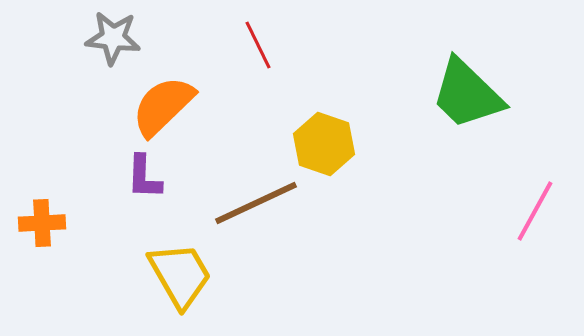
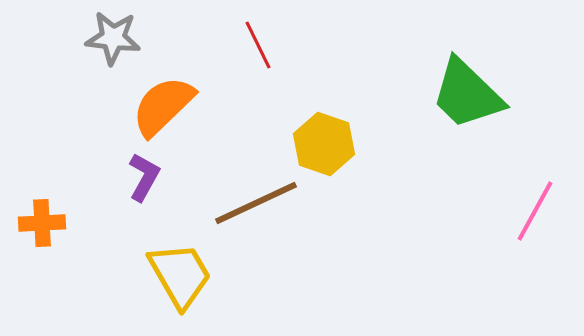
purple L-shape: rotated 153 degrees counterclockwise
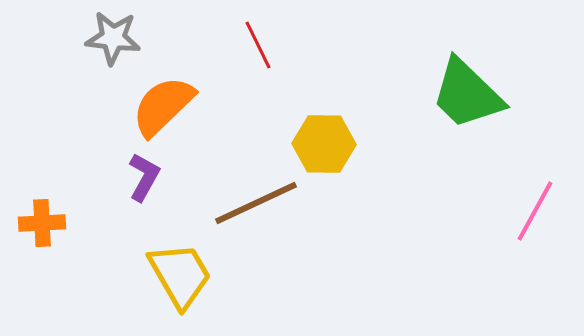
yellow hexagon: rotated 18 degrees counterclockwise
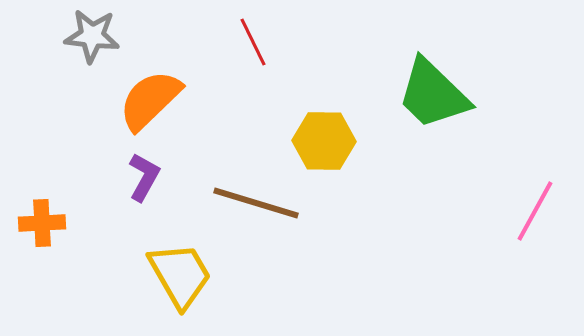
gray star: moved 21 px left, 2 px up
red line: moved 5 px left, 3 px up
green trapezoid: moved 34 px left
orange semicircle: moved 13 px left, 6 px up
yellow hexagon: moved 3 px up
brown line: rotated 42 degrees clockwise
